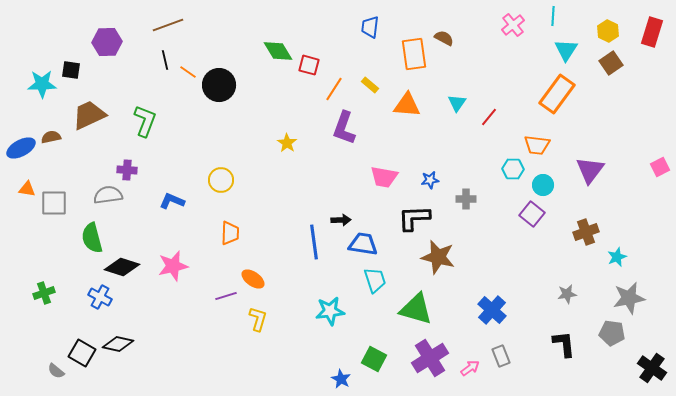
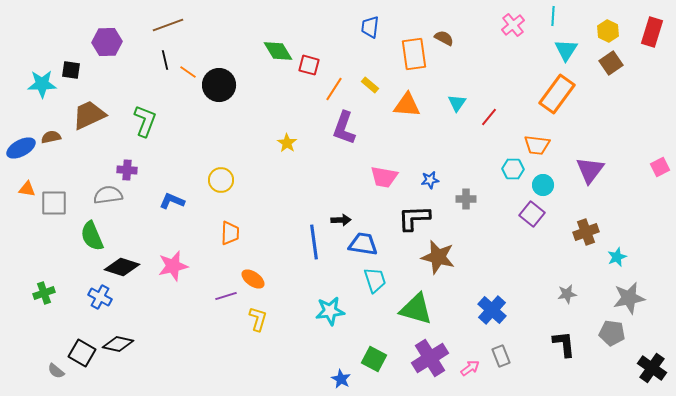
green semicircle at (92, 238): moved 2 px up; rotated 8 degrees counterclockwise
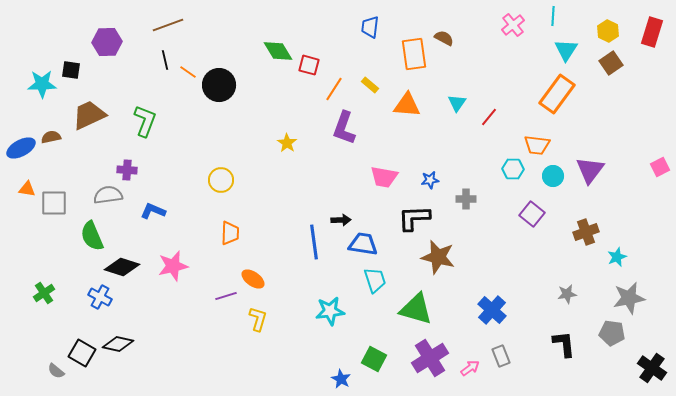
cyan circle at (543, 185): moved 10 px right, 9 px up
blue L-shape at (172, 201): moved 19 px left, 10 px down
green cross at (44, 293): rotated 15 degrees counterclockwise
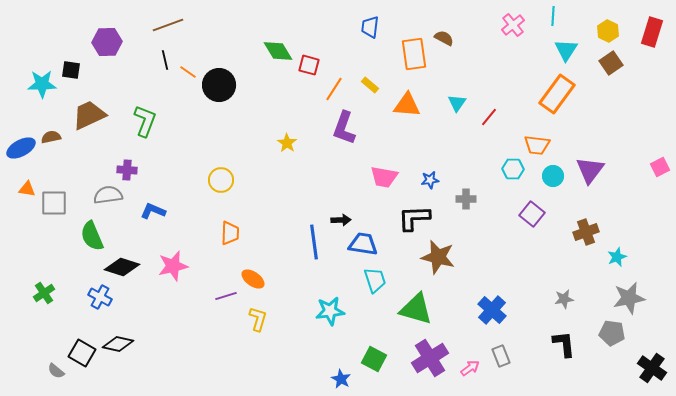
gray star at (567, 294): moved 3 px left, 5 px down
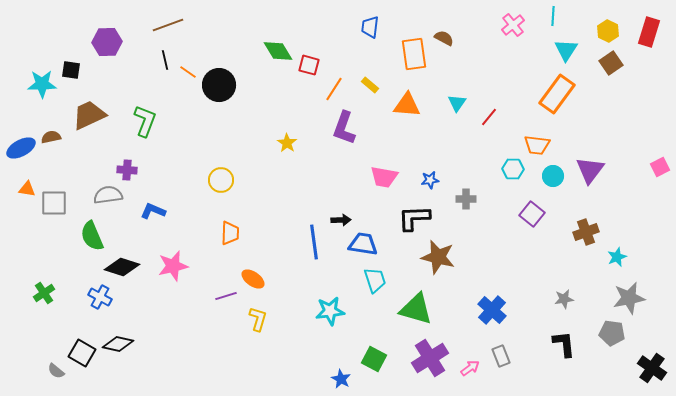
red rectangle at (652, 32): moved 3 px left
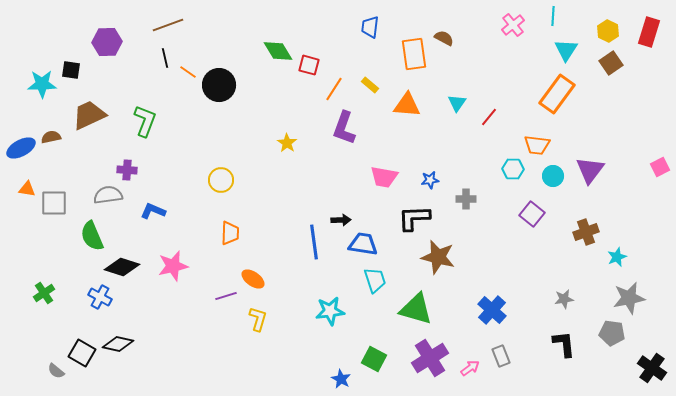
black line at (165, 60): moved 2 px up
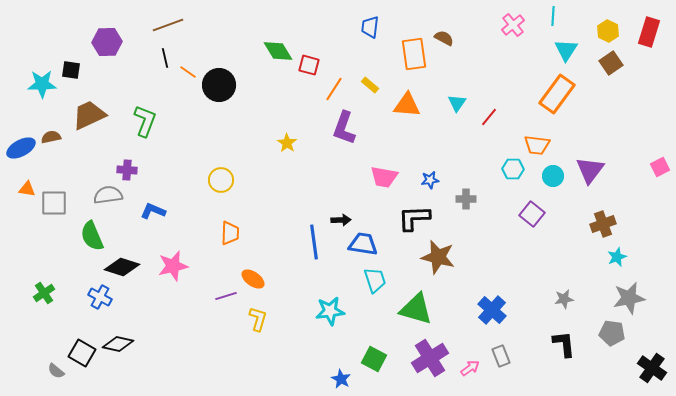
brown cross at (586, 232): moved 17 px right, 8 px up
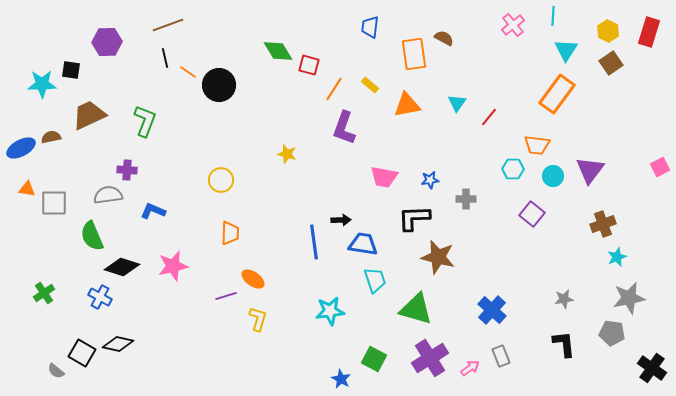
orange triangle at (407, 105): rotated 16 degrees counterclockwise
yellow star at (287, 143): moved 11 px down; rotated 18 degrees counterclockwise
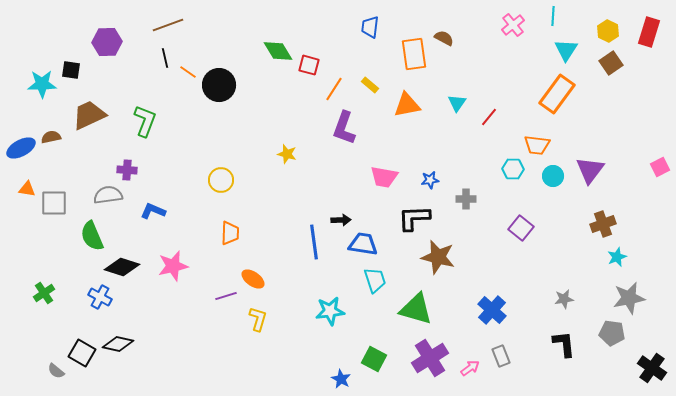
purple square at (532, 214): moved 11 px left, 14 px down
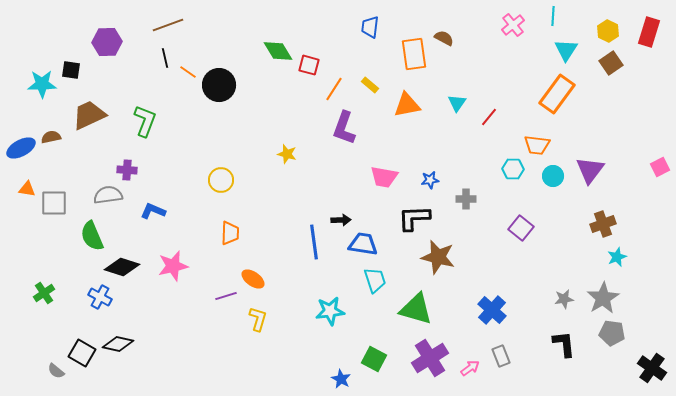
gray star at (629, 298): moved 26 px left; rotated 20 degrees counterclockwise
